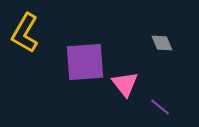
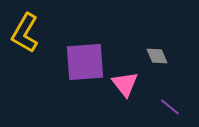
gray diamond: moved 5 px left, 13 px down
purple line: moved 10 px right
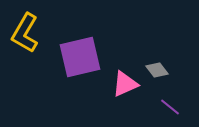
gray diamond: moved 14 px down; rotated 15 degrees counterclockwise
purple square: moved 5 px left, 5 px up; rotated 9 degrees counterclockwise
pink triangle: rotated 44 degrees clockwise
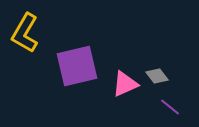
purple square: moved 3 px left, 9 px down
gray diamond: moved 6 px down
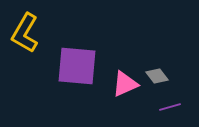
purple square: rotated 18 degrees clockwise
purple line: rotated 55 degrees counterclockwise
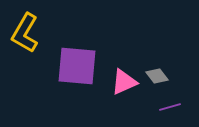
pink triangle: moved 1 px left, 2 px up
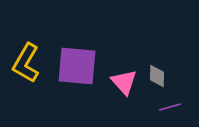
yellow L-shape: moved 1 px right, 30 px down
gray diamond: rotated 40 degrees clockwise
pink triangle: rotated 48 degrees counterclockwise
